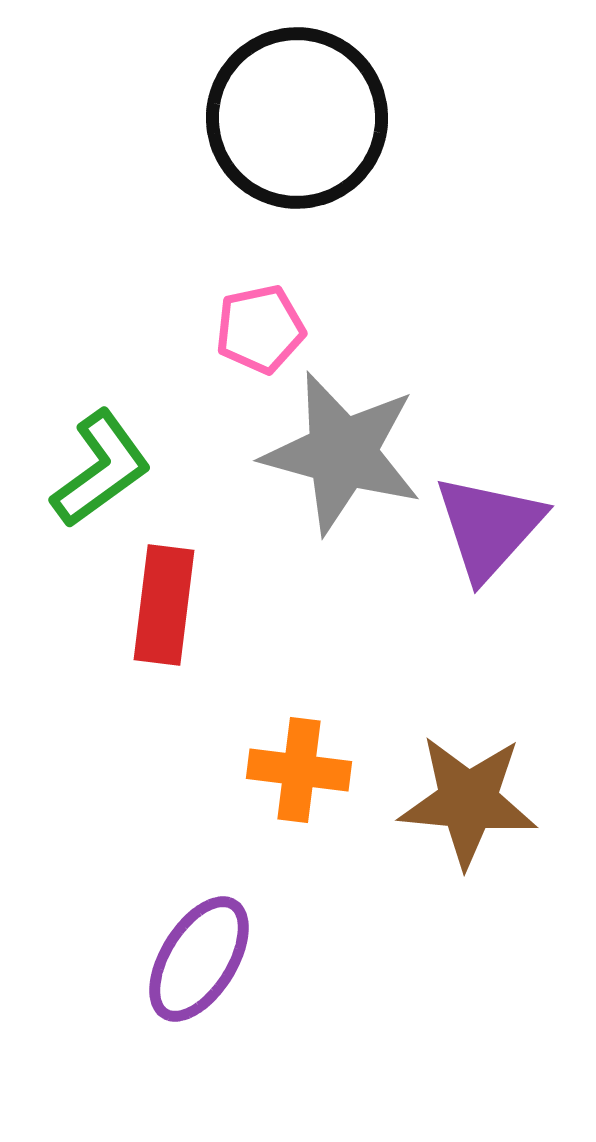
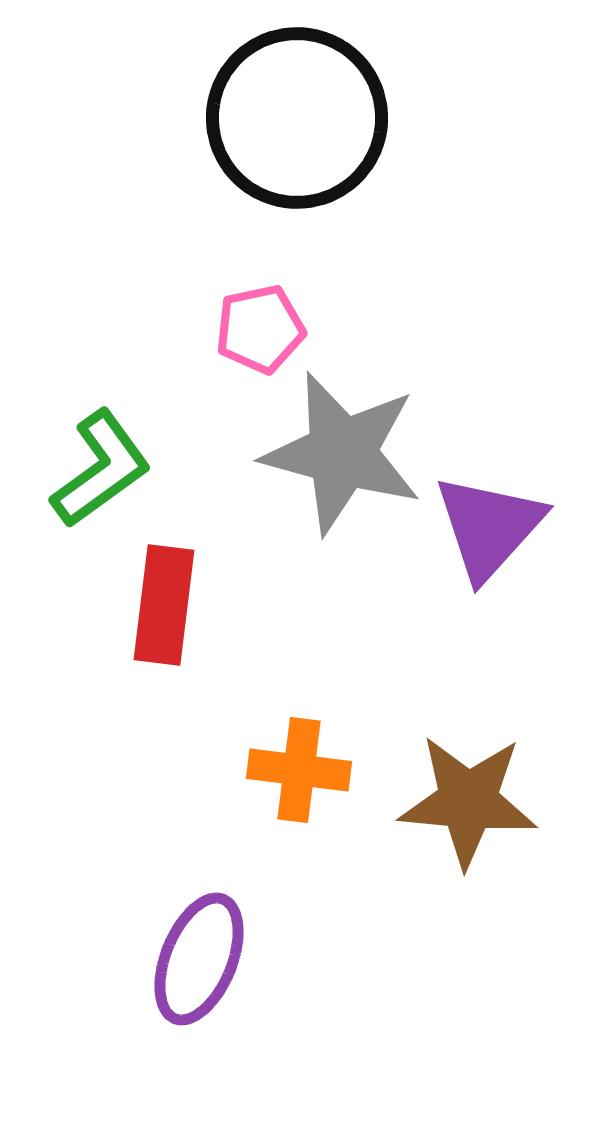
purple ellipse: rotated 10 degrees counterclockwise
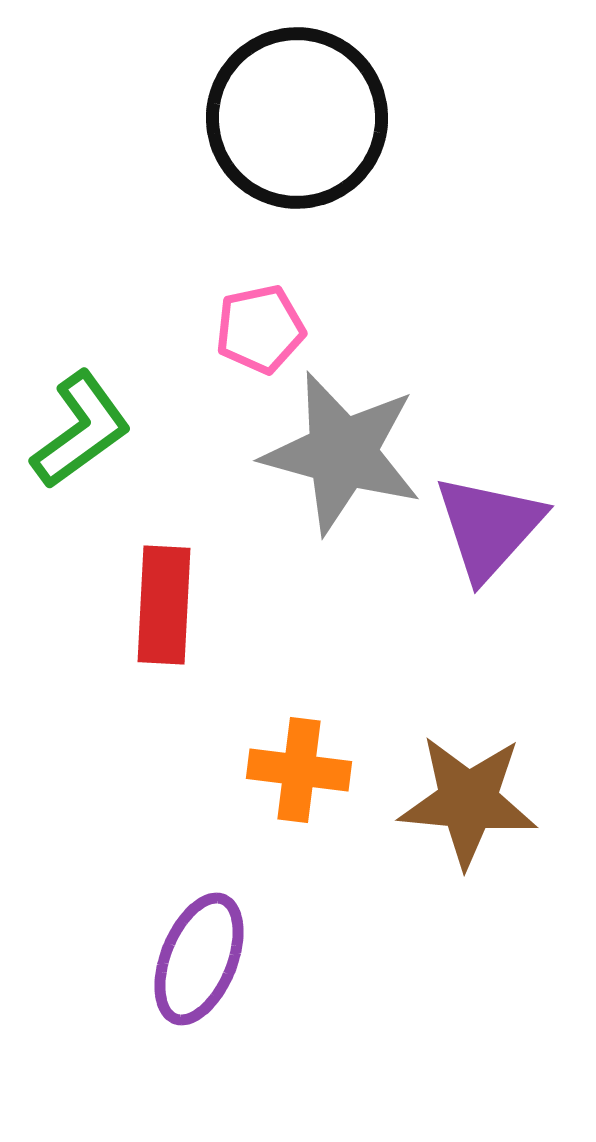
green L-shape: moved 20 px left, 39 px up
red rectangle: rotated 4 degrees counterclockwise
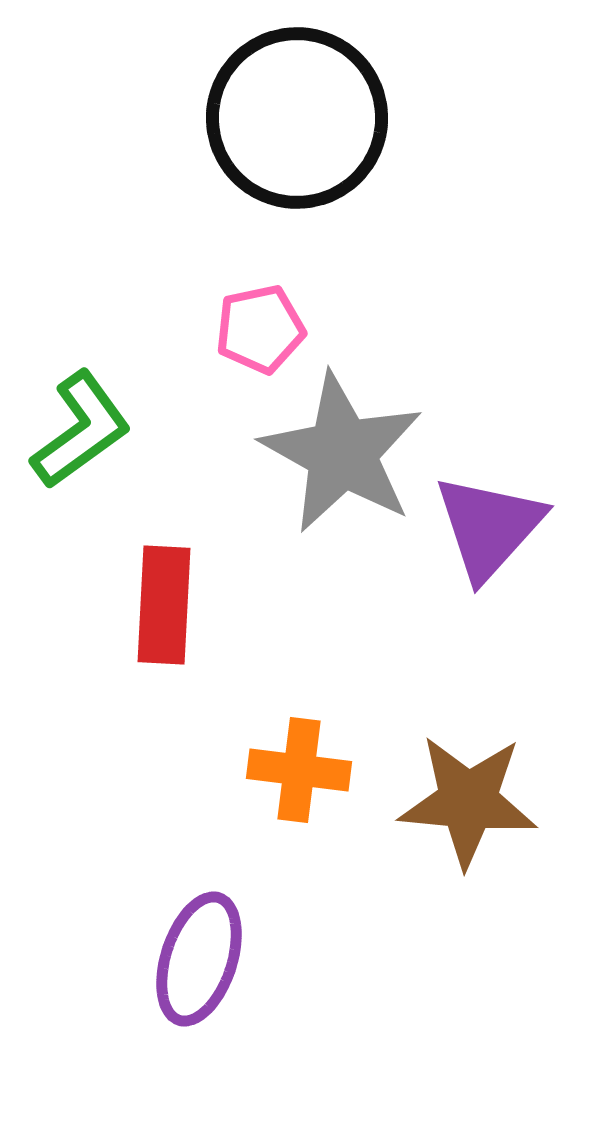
gray star: rotated 14 degrees clockwise
purple ellipse: rotated 4 degrees counterclockwise
